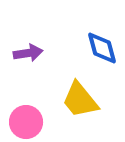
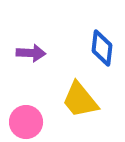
blue diamond: rotated 21 degrees clockwise
purple arrow: moved 3 px right; rotated 12 degrees clockwise
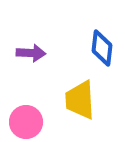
yellow trapezoid: rotated 36 degrees clockwise
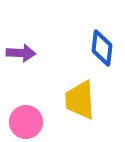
purple arrow: moved 10 px left
